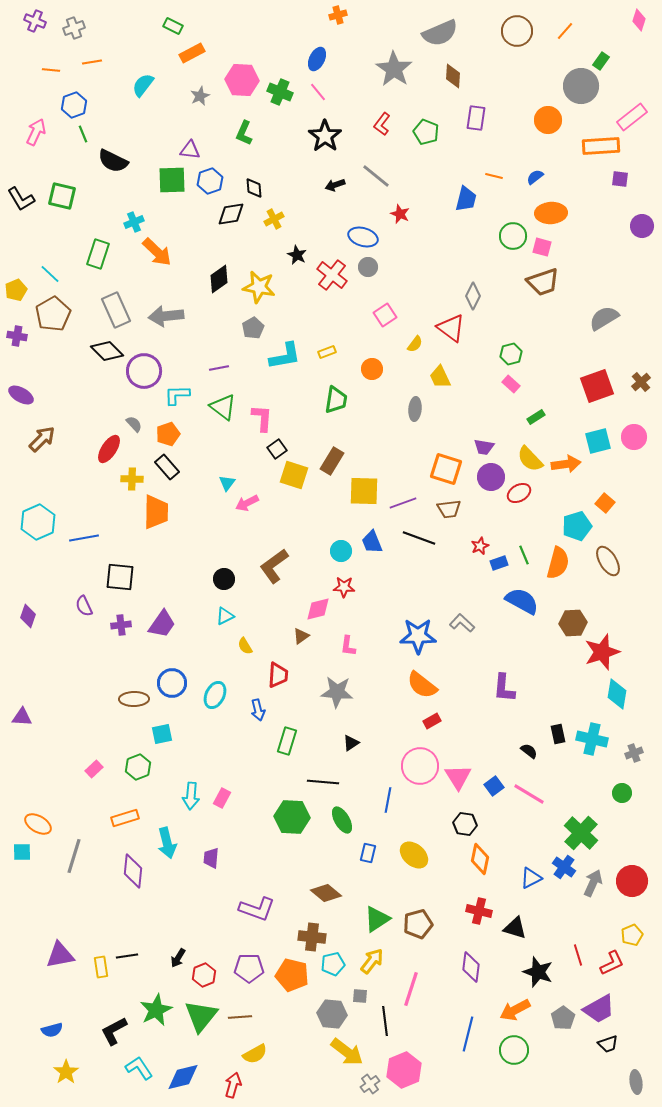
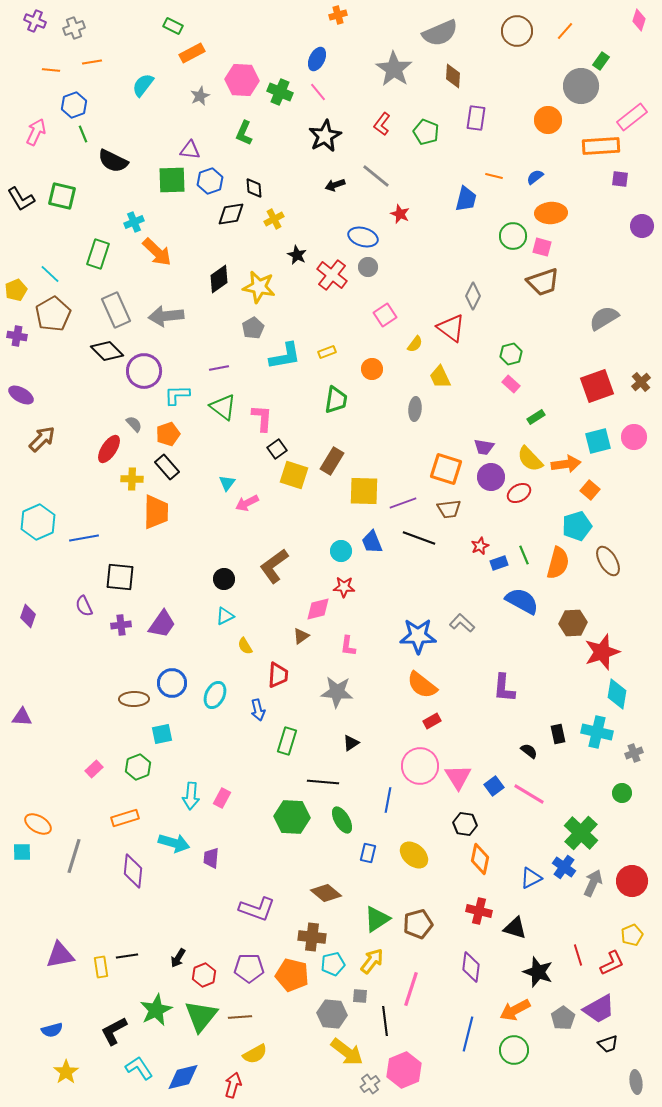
black star at (325, 136): rotated 8 degrees clockwise
orange square at (605, 503): moved 15 px left, 13 px up
cyan cross at (592, 739): moved 5 px right, 7 px up
cyan arrow at (167, 843): moved 7 px right; rotated 60 degrees counterclockwise
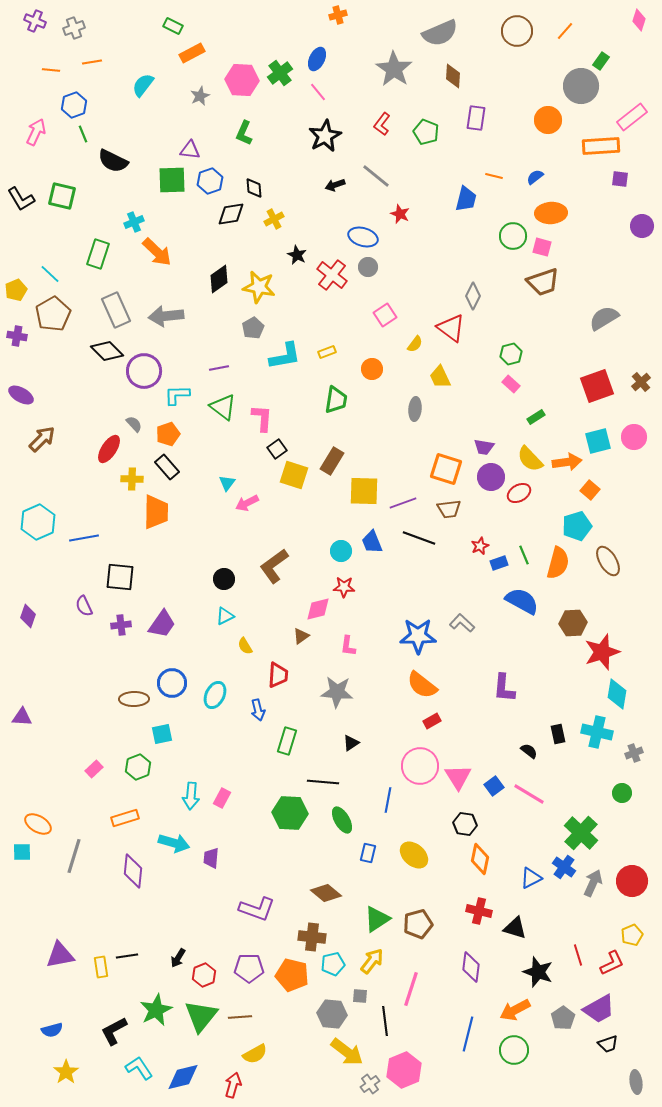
green cross at (280, 92): moved 19 px up; rotated 30 degrees clockwise
orange arrow at (566, 464): moved 1 px right, 2 px up
green hexagon at (292, 817): moved 2 px left, 4 px up
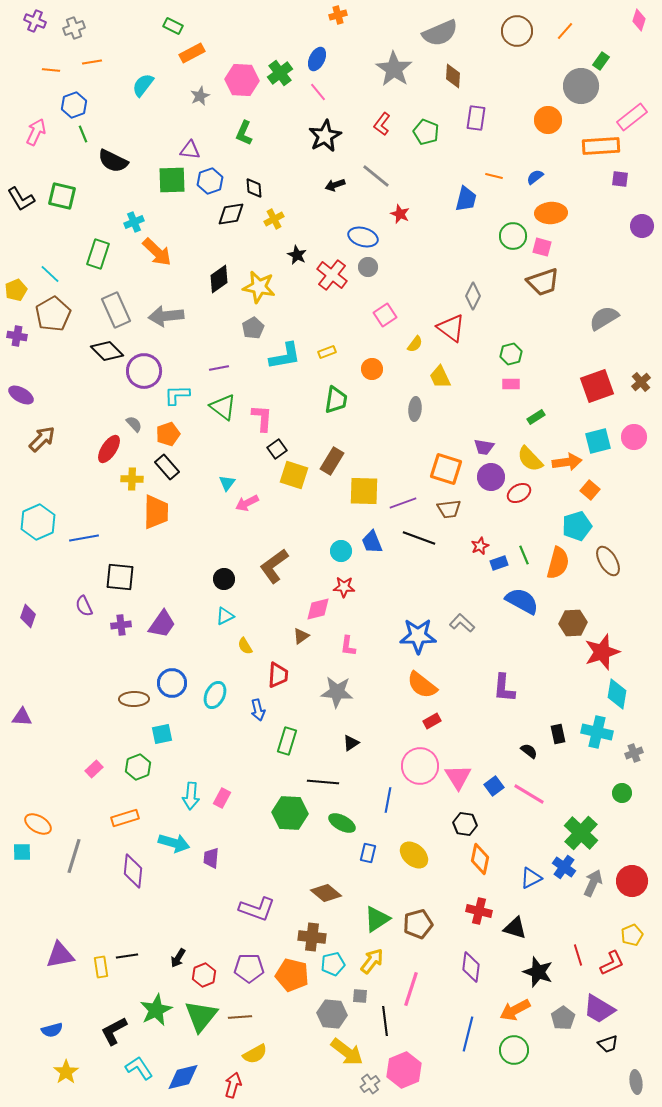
pink rectangle at (511, 384): rotated 42 degrees counterclockwise
green ellipse at (342, 820): moved 3 px down; rotated 32 degrees counterclockwise
purple trapezoid at (599, 1009): rotated 60 degrees clockwise
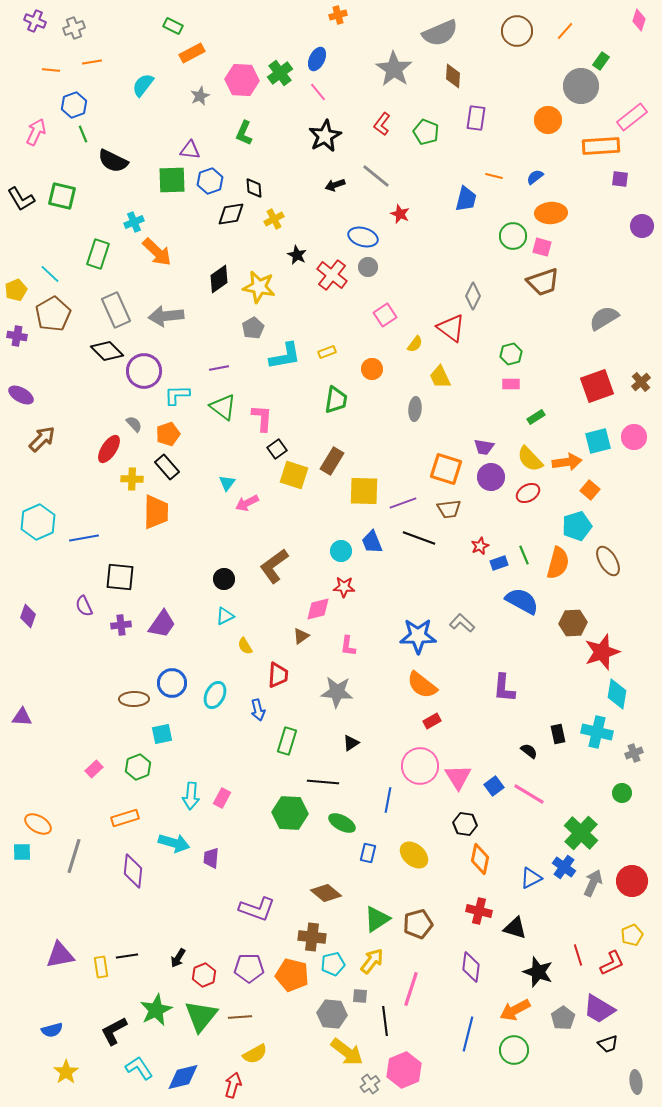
red ellipse at (519, 493): moved 9 px right
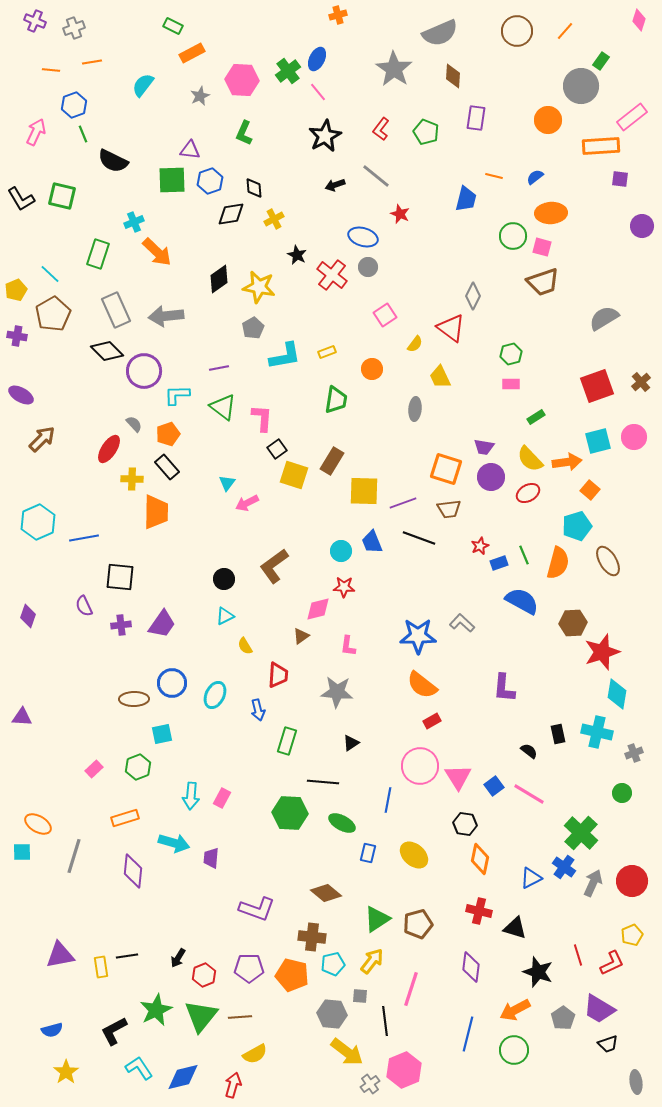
green cross at (280, 73): moved 8 px right, 2 px up
red L-shape at (382, 124): moved 1 px left, 5 px down
